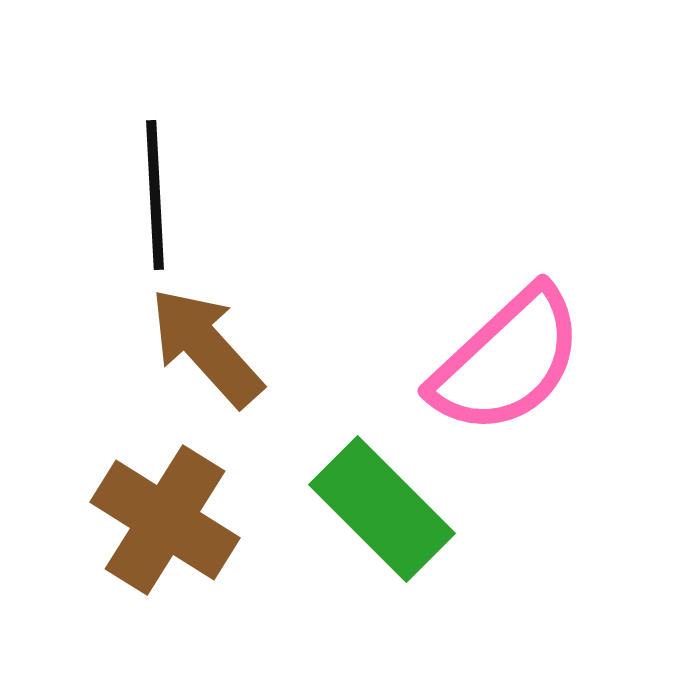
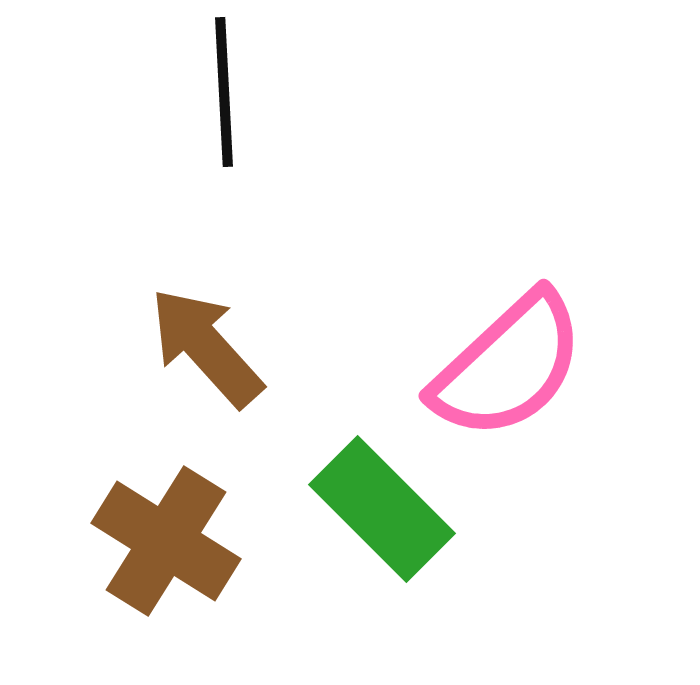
black line: moved 69 px right, 103 px up
pink semicircle: moved 1 px right, 5 px down
brown cross: moved 1 px right, 21 px down
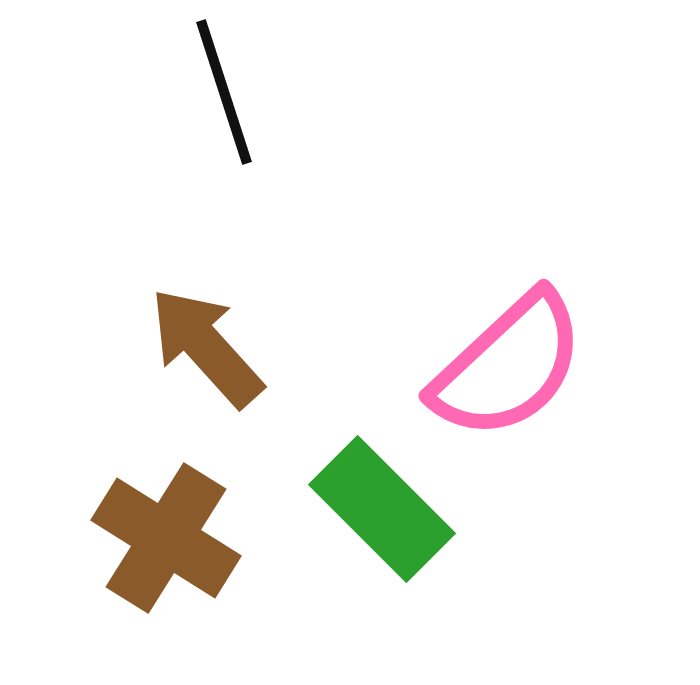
black line: rotated 15 degrees counterclockwise
brown cross: moved 3 px up
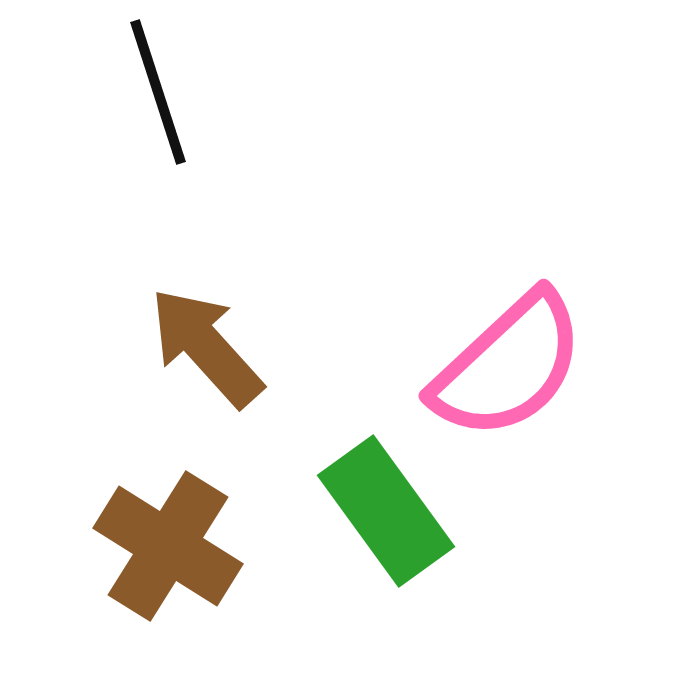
black line: moved 66 px left
green rectangle: moved 4 px right, 2 px down; rotated 9 degrees clockwise
brown cross: moved 2 px right, 8 px down
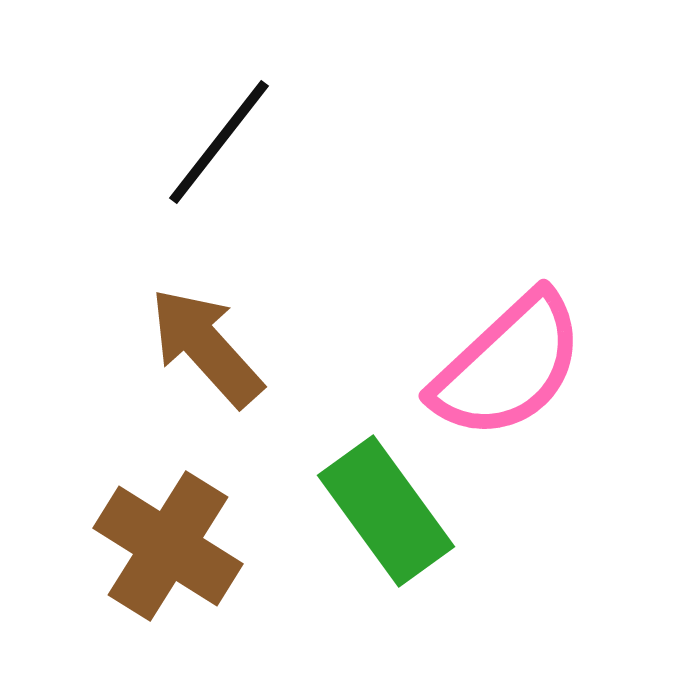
black line: moved 61 px right, 50 px down; rotated 56 degrees clockwise
